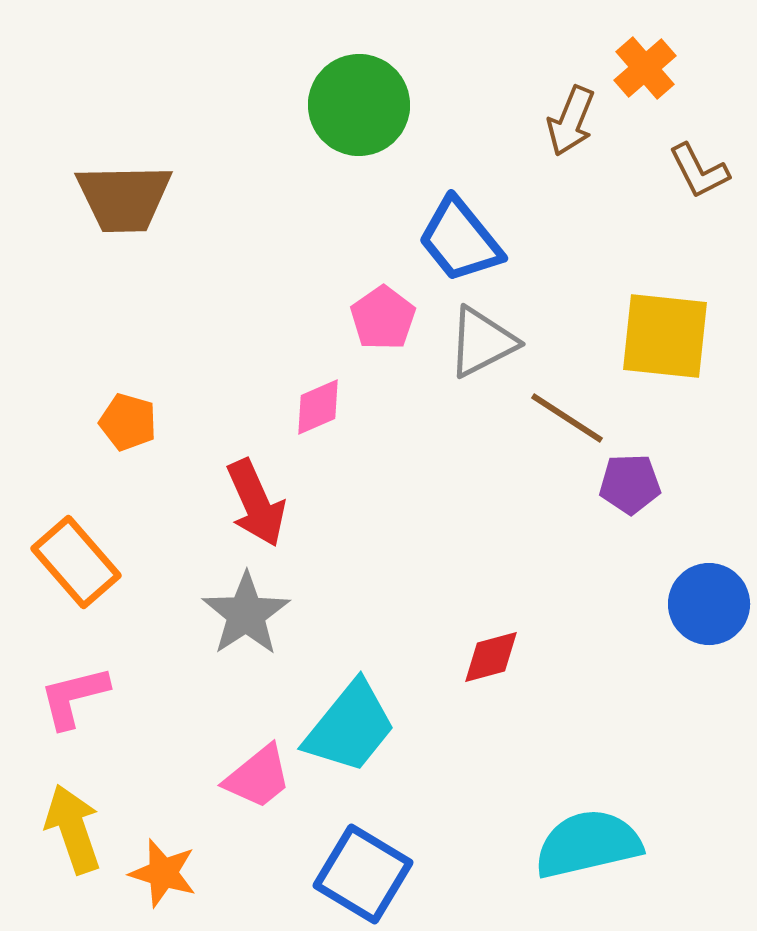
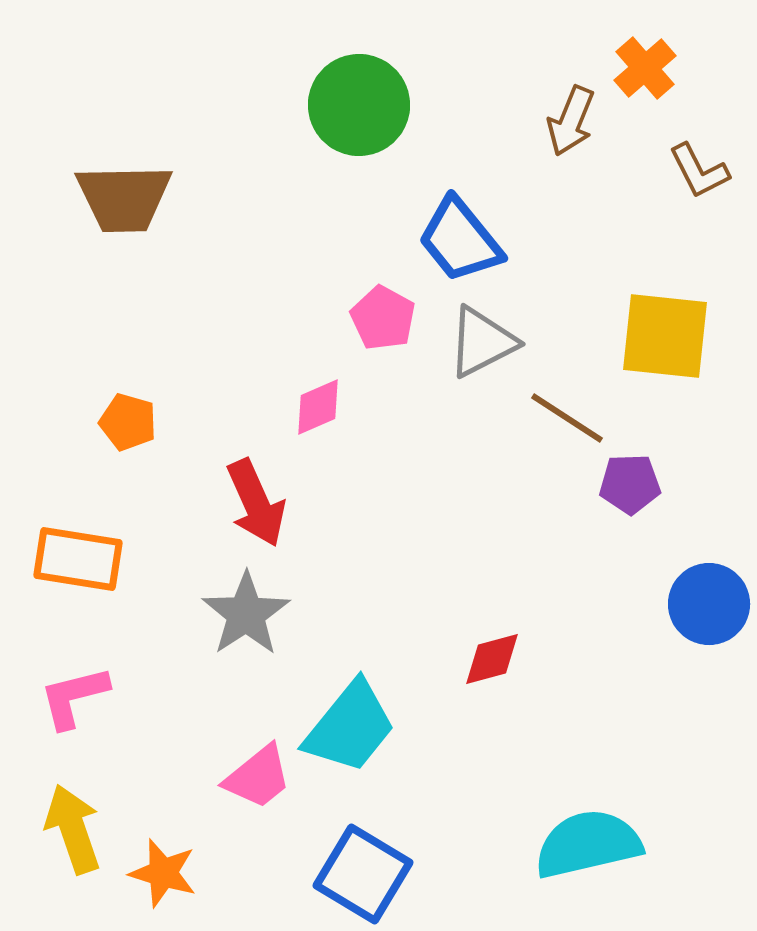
pink pentagon: rotated 8 degrees counterclockwise
orange rectangle: moved 2 px right, 3 px up; rotated 40 degrees counterclockwise
red diamond: moved 1 px right, 2 px down
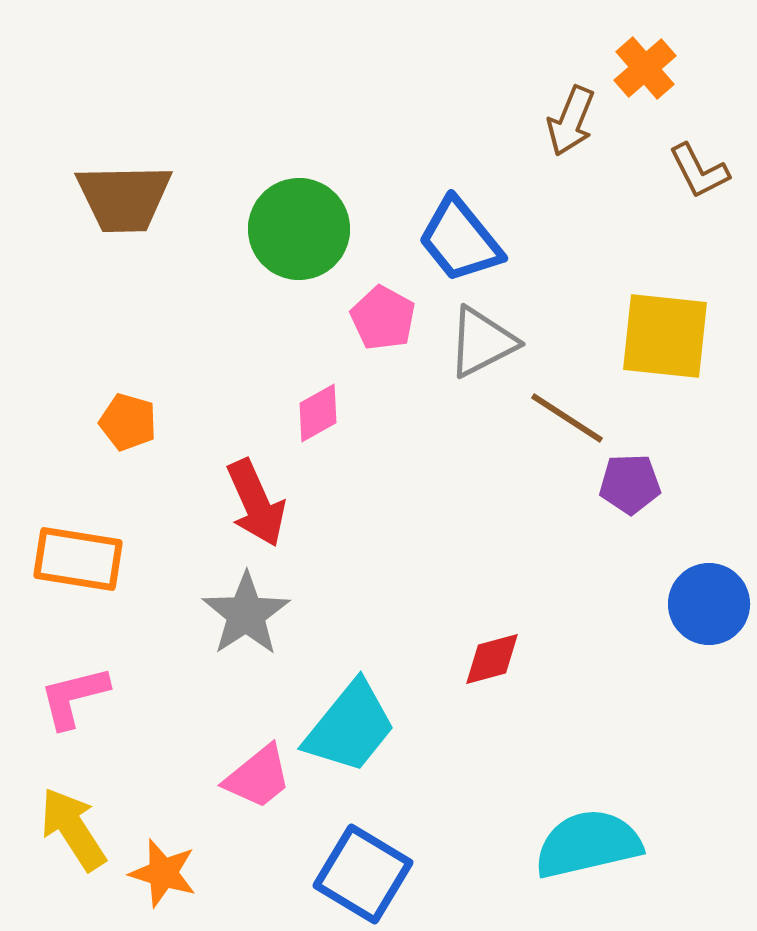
green circle: moved 60 px left, 124 px down
pink diamond: moved 6 px down; rotated 6 degrees counterclockwise
yellow arrow: rotated 14 degrees counterclockwise
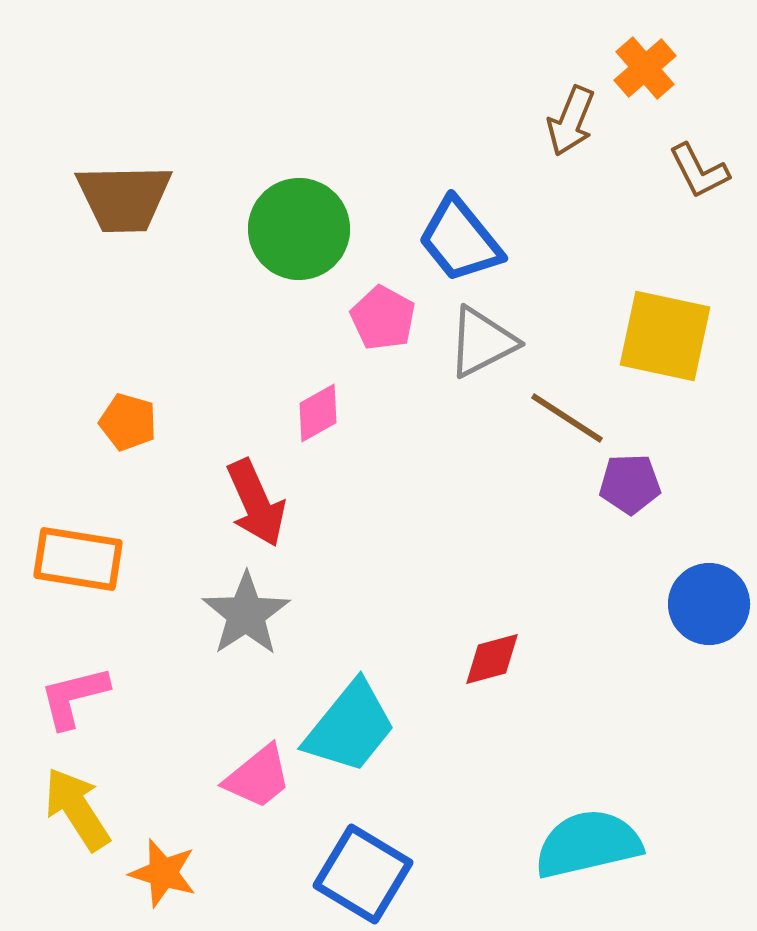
yellow square: rotated 6 degrees clockwise
yellow arrow: moved 4 px right, 20 px up
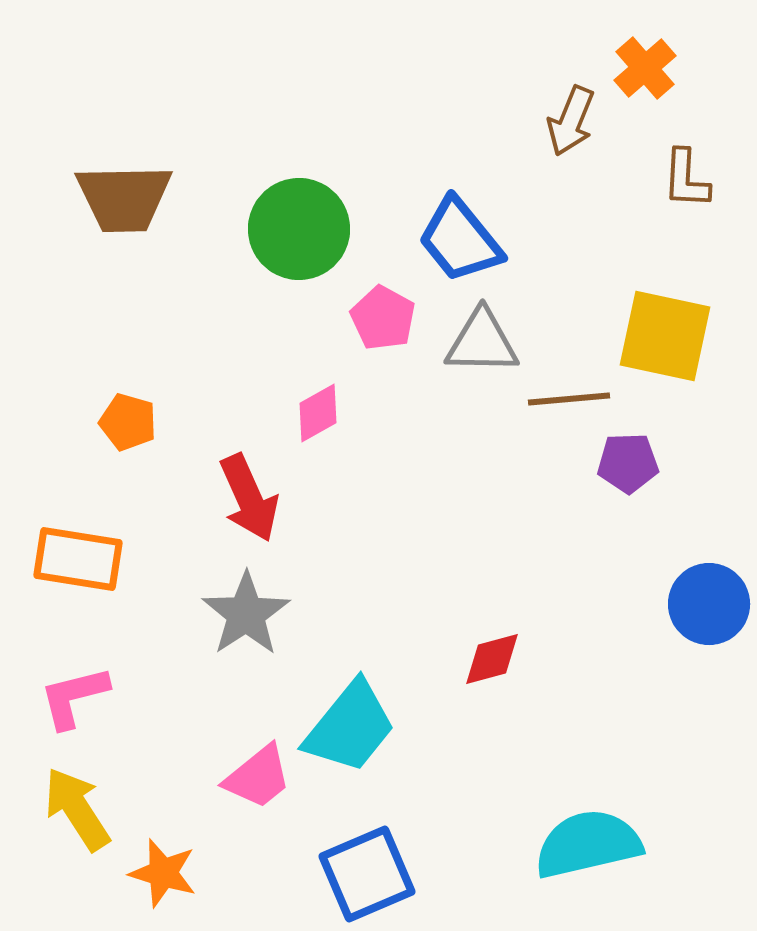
brown L-shape: moved 13 px left, 8 px down; rotated 30 degrees clockwise
gray triangle: rotated 28 degrees clockwise
brown line: moved 2 px right, 19 px up; rotated 38 degrees counterclockwise
purple pentagon: moved 2 px left, 21 px up
red arrow: moved 7 px left, 5 px up
blue square: moved 4 px right; rotated 36 degrees clockwise
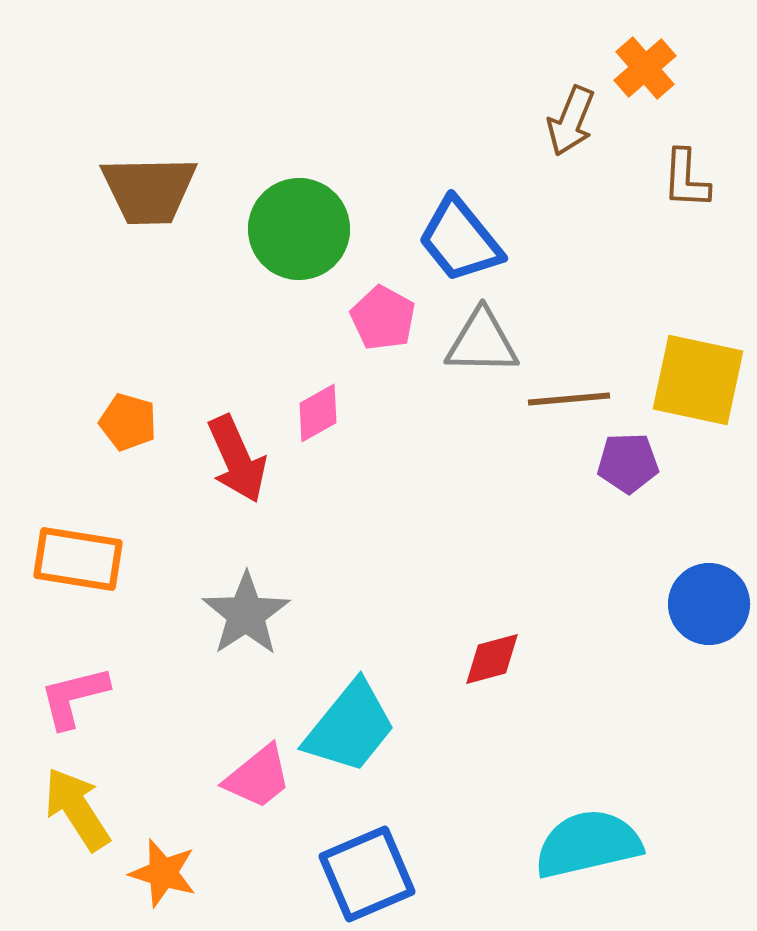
brown trapezoid: moved 25 px right, 8 px up
yellow square: moved 33 px right, 44 px down
red arrow: moved 12 px left, 39 px up
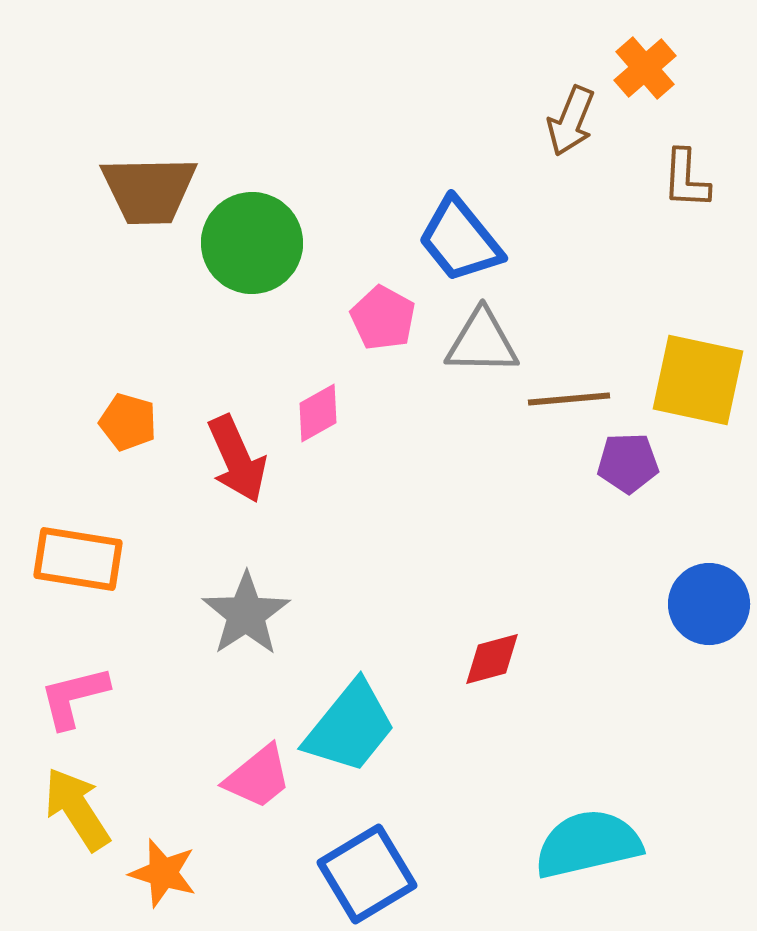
green circle: moved 47 px left, 14 px down
blue square: rotated 8 degrees counterclockwise
